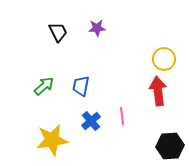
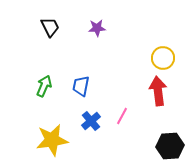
black trapezoid: moved 8 px left, 5 px up
yellow circle: moved 1 px left, 1 px up
green arrow: rotated 25 degrees counterclockwise
pink line: rotated 36 degrees clockwise
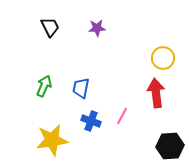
blue trapezoid: moved 2 px down
red arrow: moved 2 px left, 2 px down
blue cross: rotated 30 degrees counterclockwise
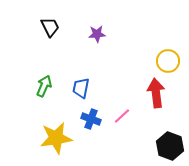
purple star: moved 6 px down
yellow circle: moved 5 px right, 3 px down
pink line: rotated 18 degrees clockwise
blue cross: moved 2 px up
yellow star: moved 4 px right, 2 px up
black hexagon: rotated 24 degrees clockwise
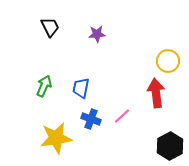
black hexagon: rotated 12 degrees clockwise
